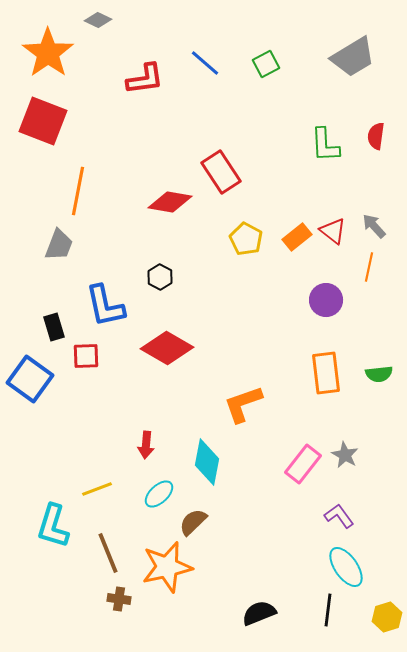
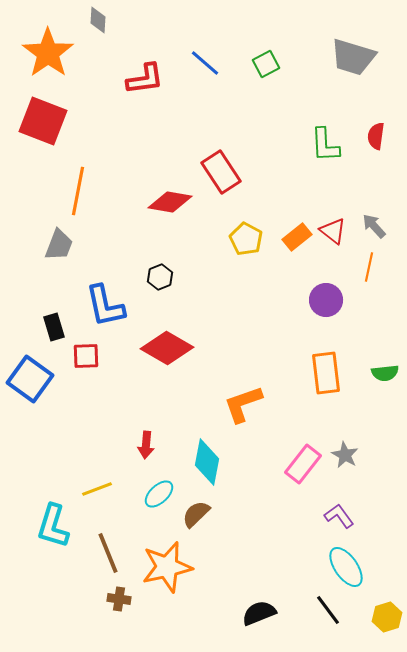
gray diamond at (98, 20): rotated 68 degrees clockwise
gray trapezoid at (353, 57): rotated 48 degrees clockwise
black hexagon at (160, 277): rotated 10 degrees clockwise
green semicircle at (379, 374): moved 6 px right, 1 px up
brown semicircle at (193, 522): moved 3 px right, 8 px up
black line at (328, 610): rotated 44 degrees counterclockwise
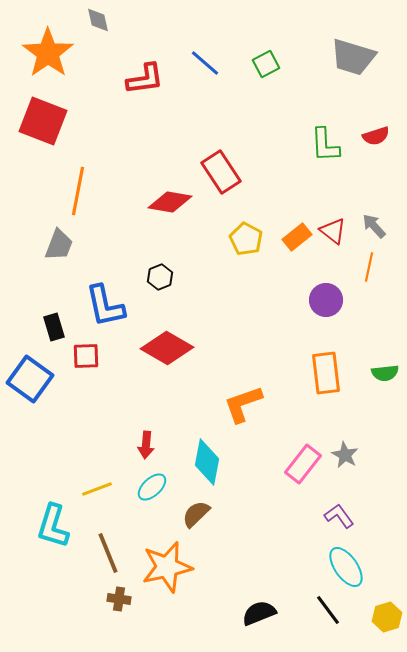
gray diamond at (98, 20): rotated 16 degrees counterclockwise
red semicircle at (376, 136): rotated 116 degrees counterclockwise
cyan ellipse at (159, 494): moved 7 px left, 7 px up
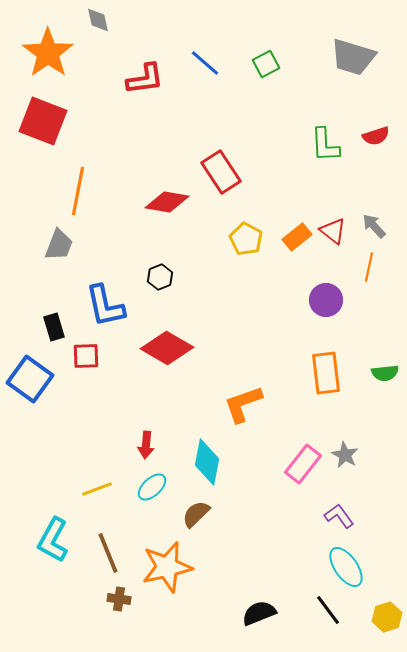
red diamond at (170, 202): moved 3 px left
cyan L-shape at (53, 526): moved 14 px down; rotated 12 degrees clockwise
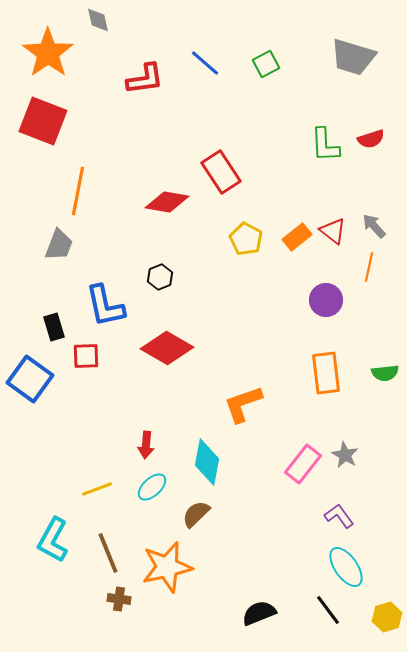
red semicircle at (376, 136): moved 5 px left, 3 px down
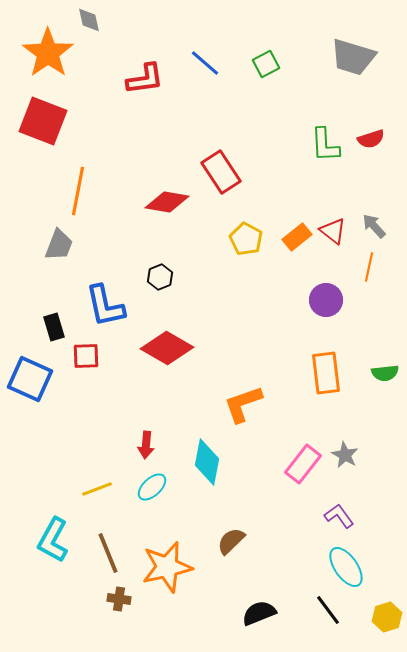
gray diamond at (98, 20): moved 9 px left
blue square at (30, 379): rotated 12 degrees counterclockwise
brown semicircle at (196, 514): moved 35 px right, 27 px down
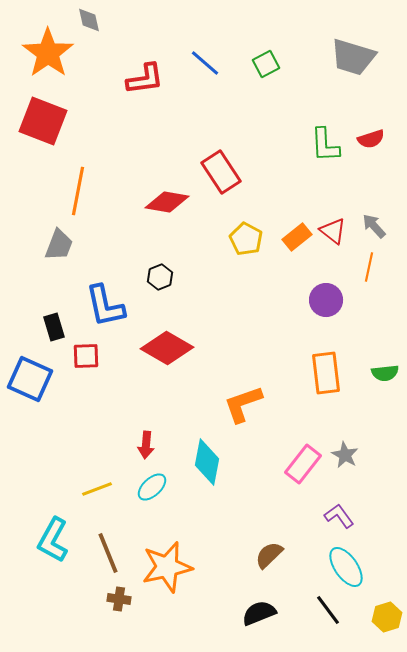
brown semicircle at (231, 541): moved 38 px right, 14 px down
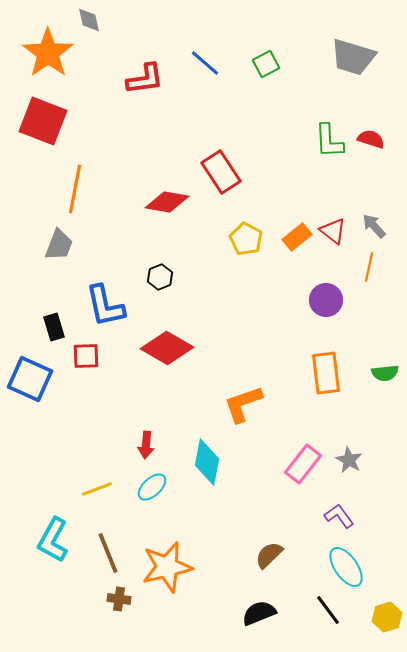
red semicircle at (371, 139): rotated 144 degrees counterclockwise
green L-shape at (325, 145): moved 4 px right, 4 px up
orange line at (78, 191): moved 3 px left, 2 px up
gray star at (345, 455): moved 4 px right, 5 px down
